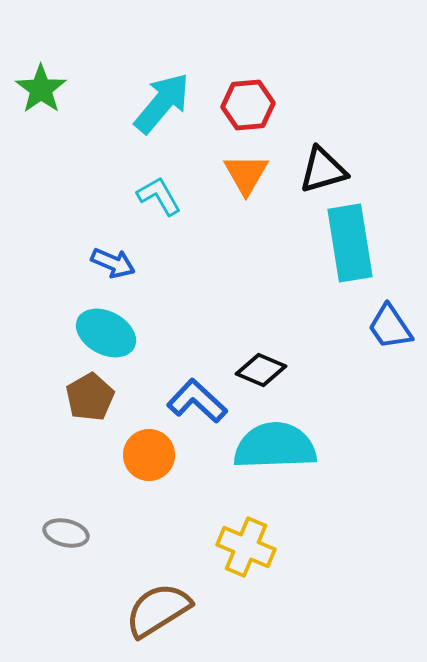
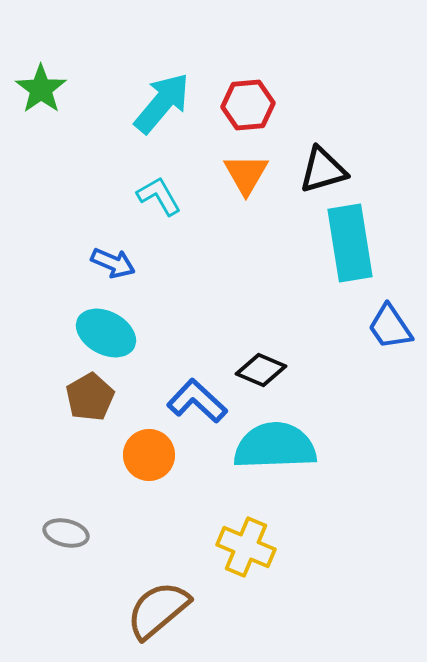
brown semicircle: rotated 8 degrees counterclockwise
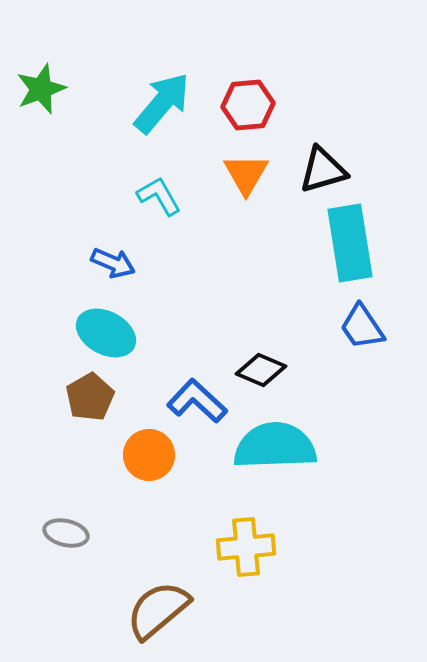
green star: rotated 15 degrees clockwise
blue trapezoid: moved 28 px left
yellow cross: rotated 28 degrees counterclockwise
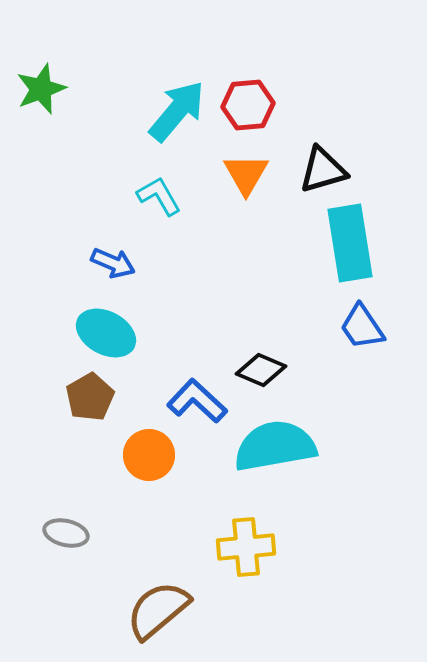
cyan arrow: moved 15 px right, 8 px down
cyan semicircle: rotated 8 degrees counterclockwise
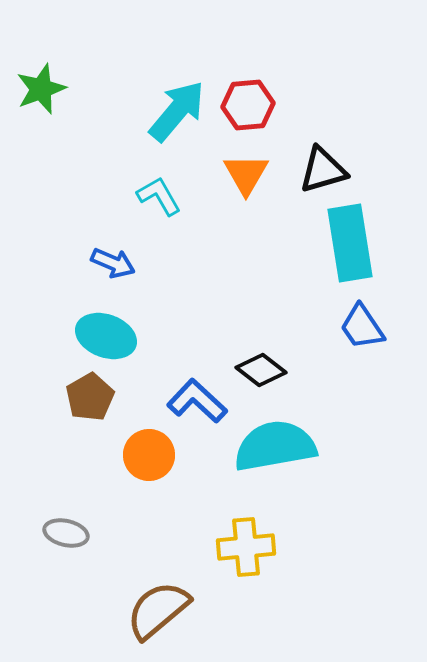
cyan ellipse: moved 3 px down; rotated 8 degrees counterclockwise
black diamond: rotated 15 degrees clockwise
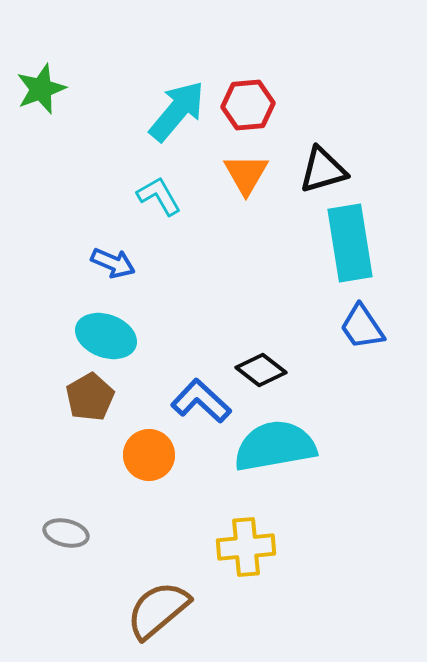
blue L-shape: moved 4 px right
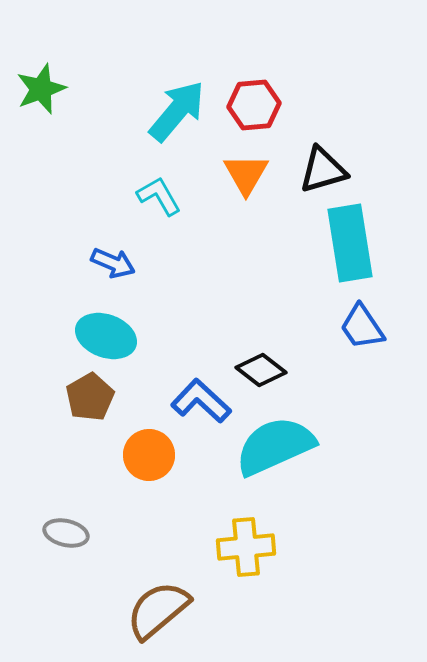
red hexagon: moved 6 px right
cyan semicircle: rotated 14 degrees counterclockwise
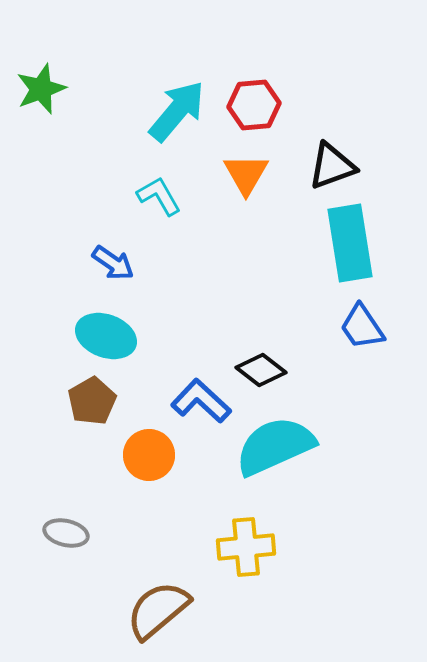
black triangle: moved 9 px right, 4 px up; rotated 4 degrees counterclockwise
blue arrow: rotated 12 degrees clockwise
brown pentagon: moved 2 px right, 4 px down
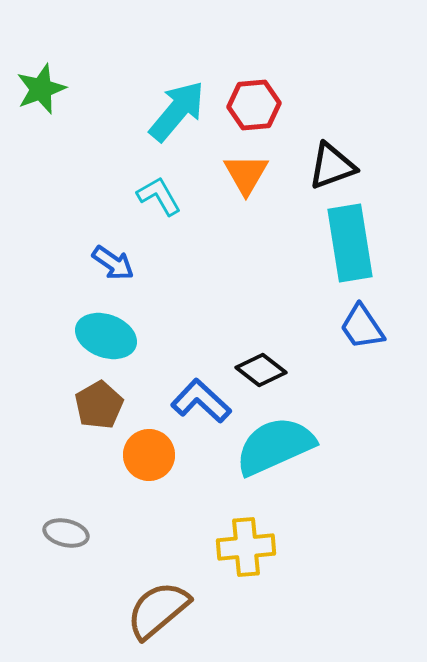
brown pentagon: moved 7 px right, 4 px down
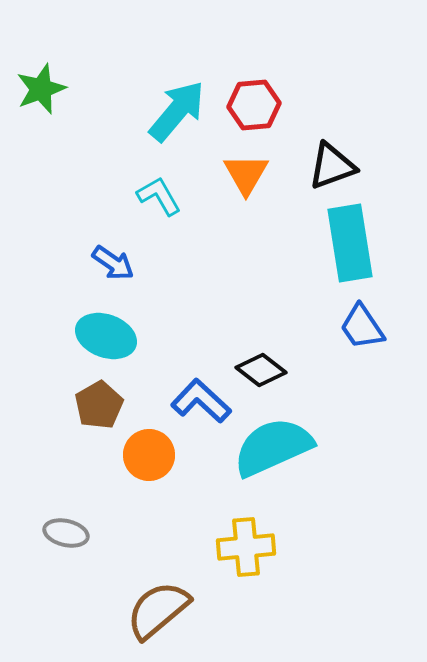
cyan semicircle: moved 2 px left, 1 px down
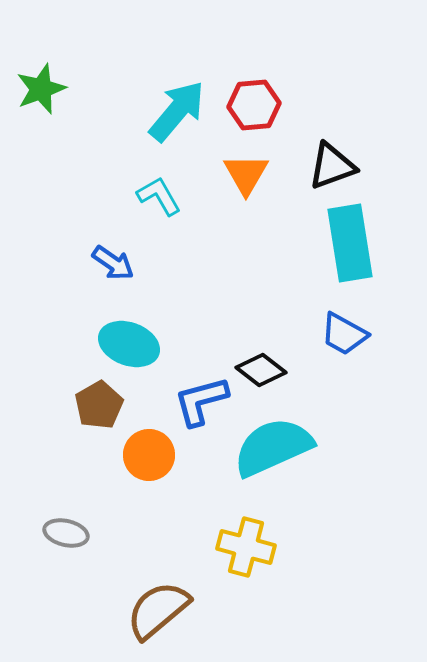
blue trapezoid: moved 18 px left, 7 px down; rotated 27 degrees counterclockwise
cyan ellipse: moved 23 px right, 8 px down
blue L-shape: rotated 58 degrees counterclockwise
yellow cross: rotated 20 degrees clockwise
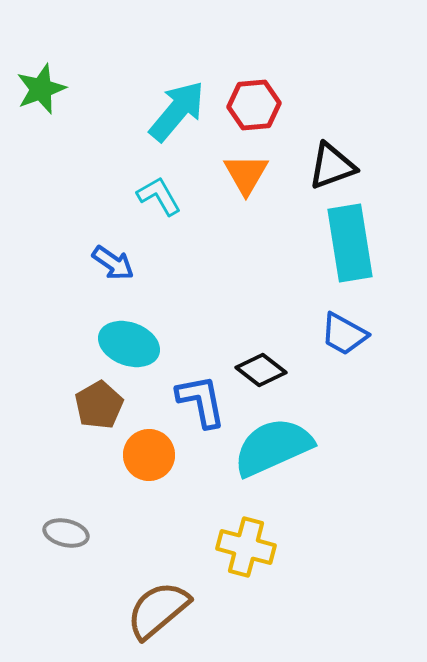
blue L-shape: rotated 94 degrees clockwise
